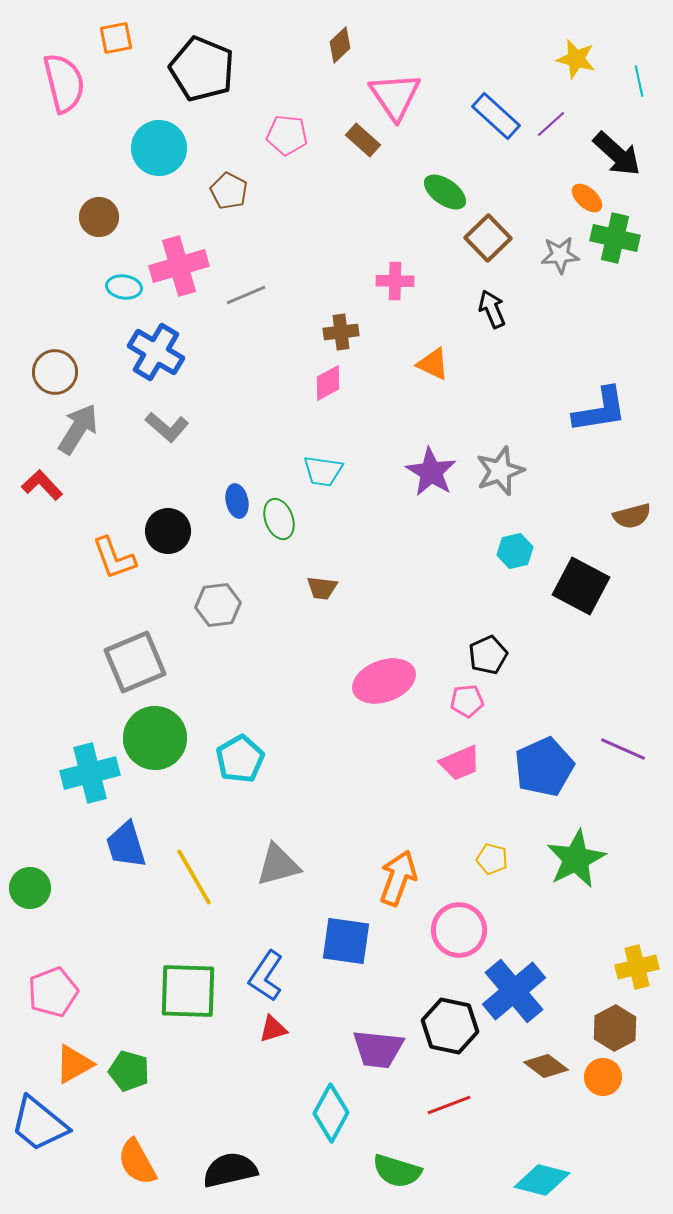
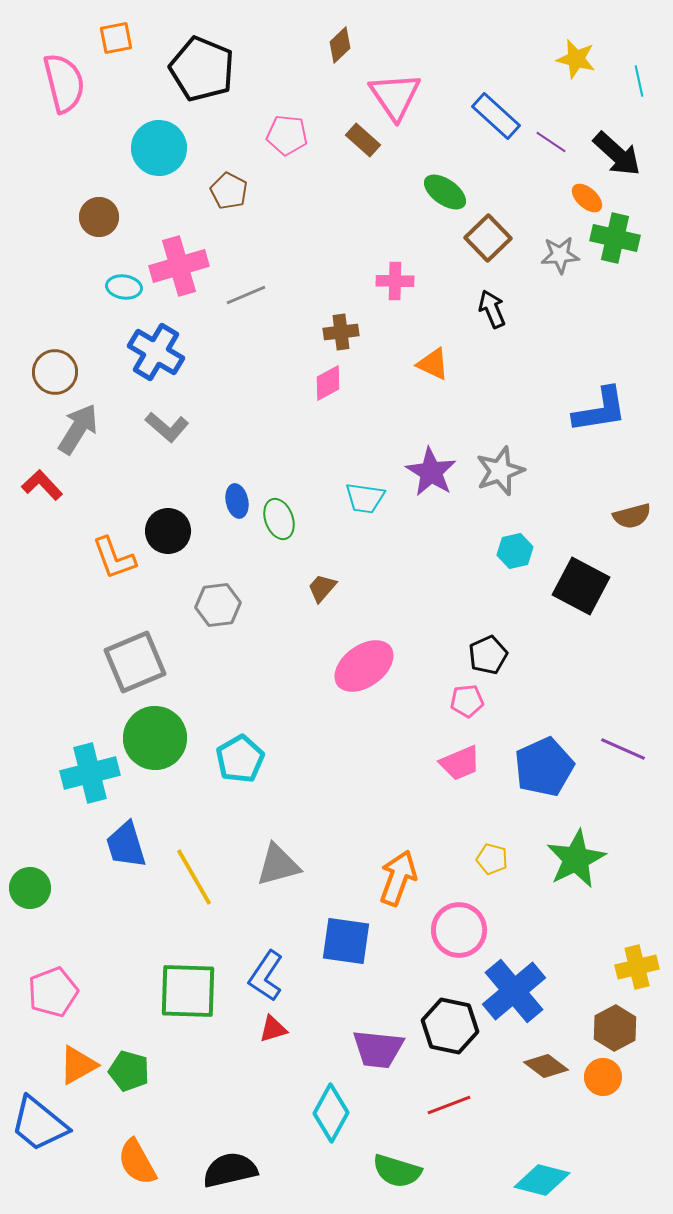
purple line at (551, 124): moved 18 px down; rotated 76 degrees clockwise
cyan trapezoid at (323, 471): moved 42 px right, 27 px down
brown trapezoid at (322, 588): rotated 124 degrees clockwise
pink ellipse at (384, 681): moved 20 px left, 15 px up; rotated 16 degrees counterclockwise
orange triangle at (74, 1064): moved 4 px right, 1 px down
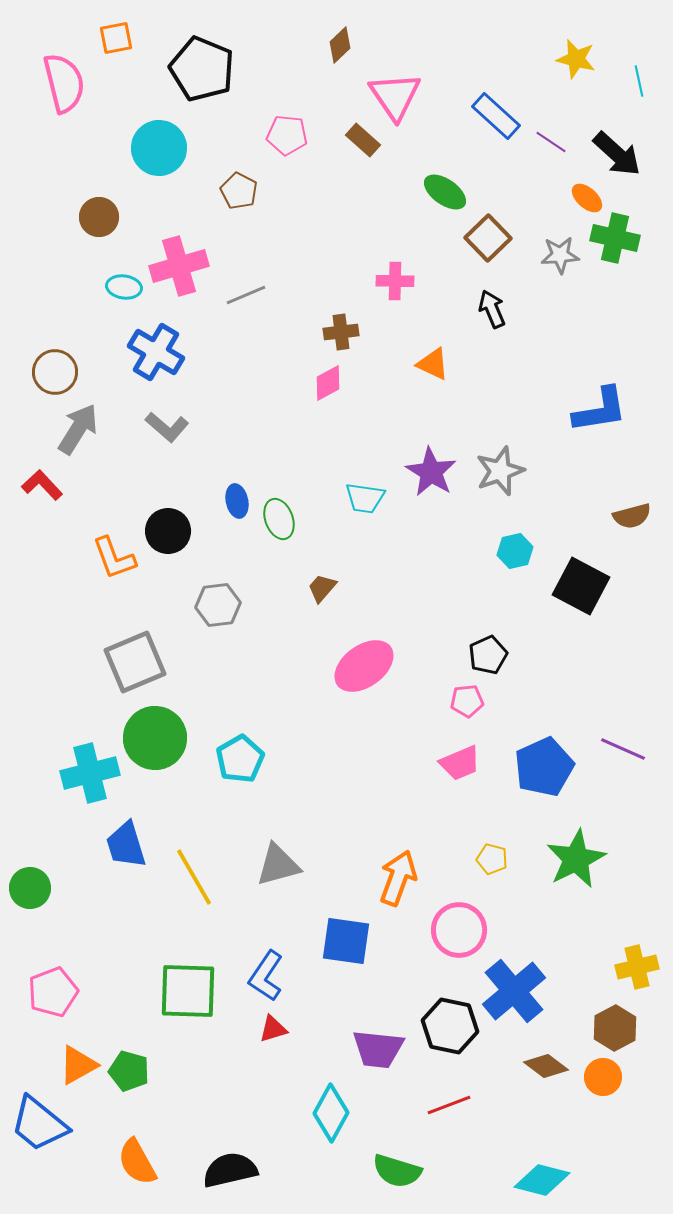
brown pentagon at (229, 191): moved 10 px right
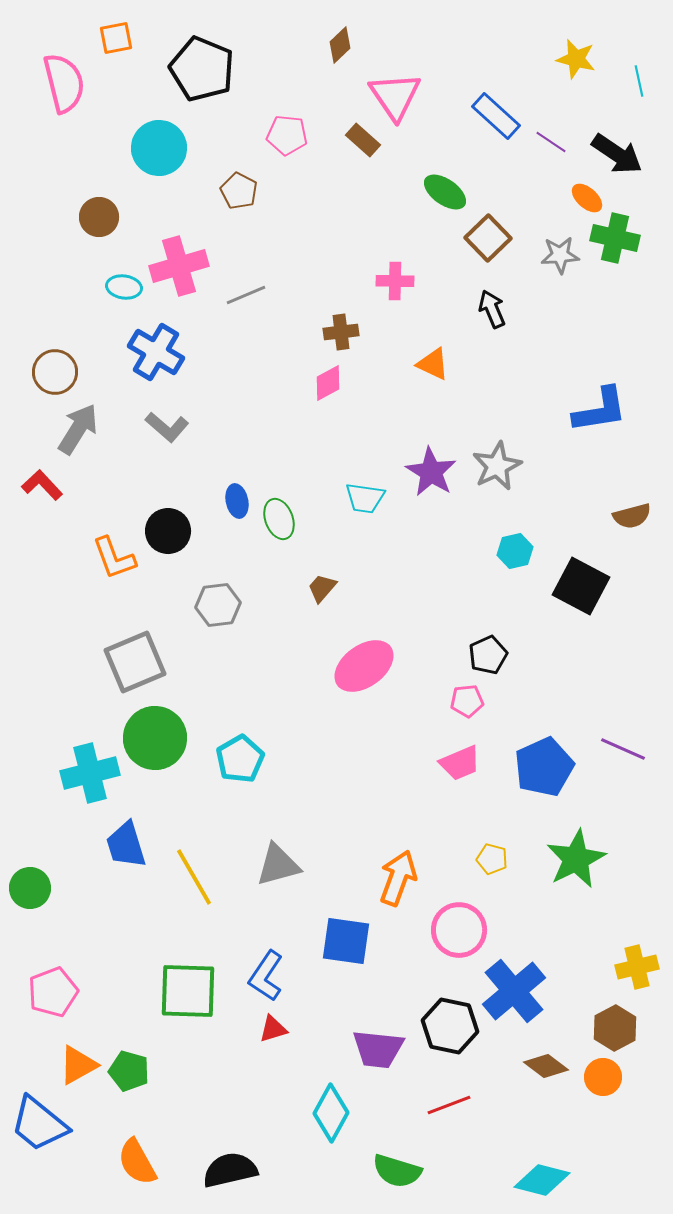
black arrow at (617, 154): rotated 8 degrees counterclockwise
gray star at (500, 471): moved 3 px left, 5 px up; rotated 6 degrees counterclockwise
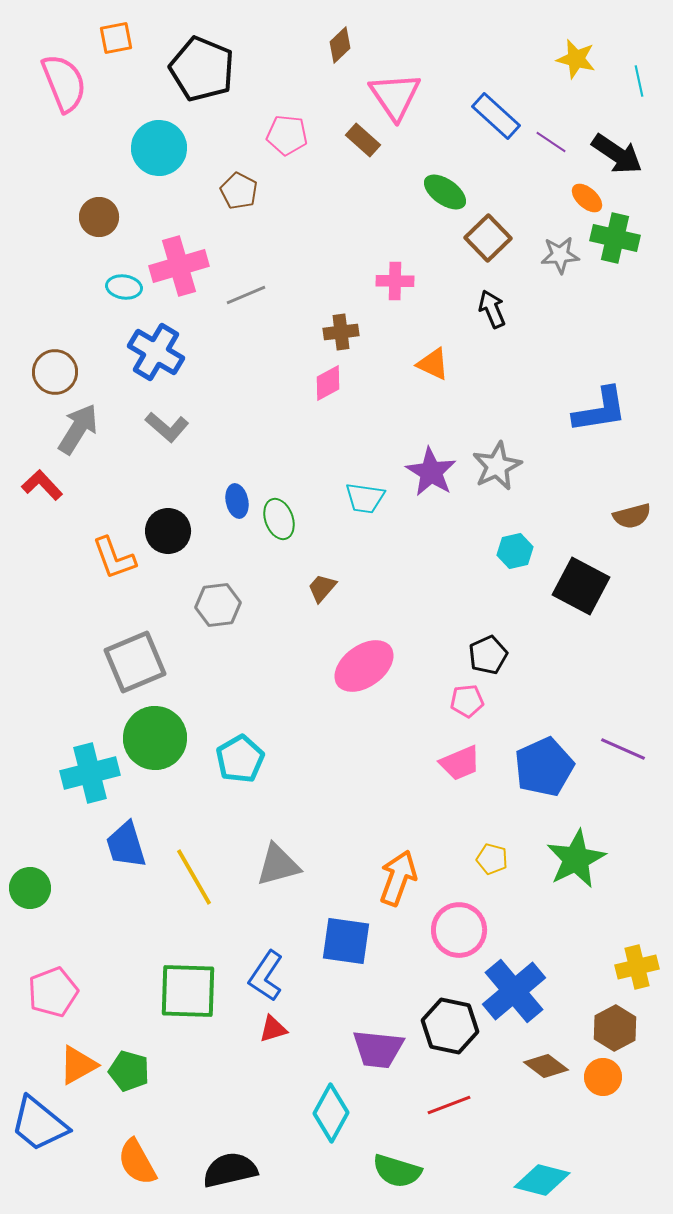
pink semicircle at (64, 83): rotated 8 degrees counterclockwise
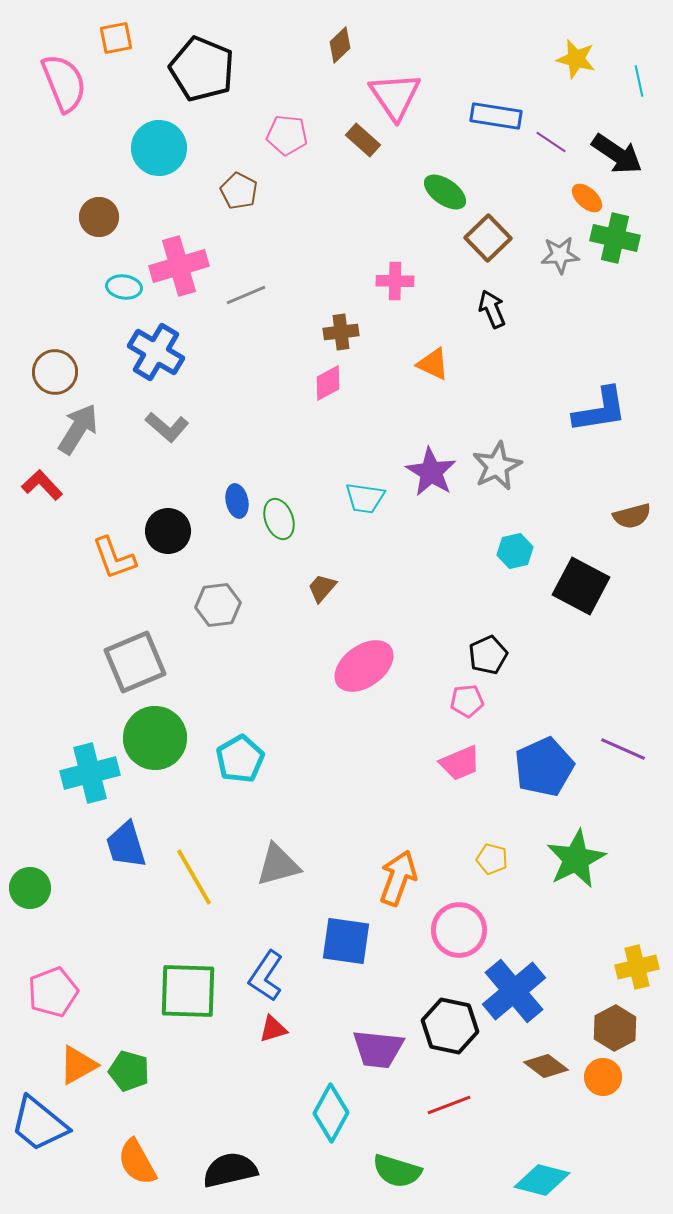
blue rectangle at (496, 116): rotated 33 degrees counterclockwise
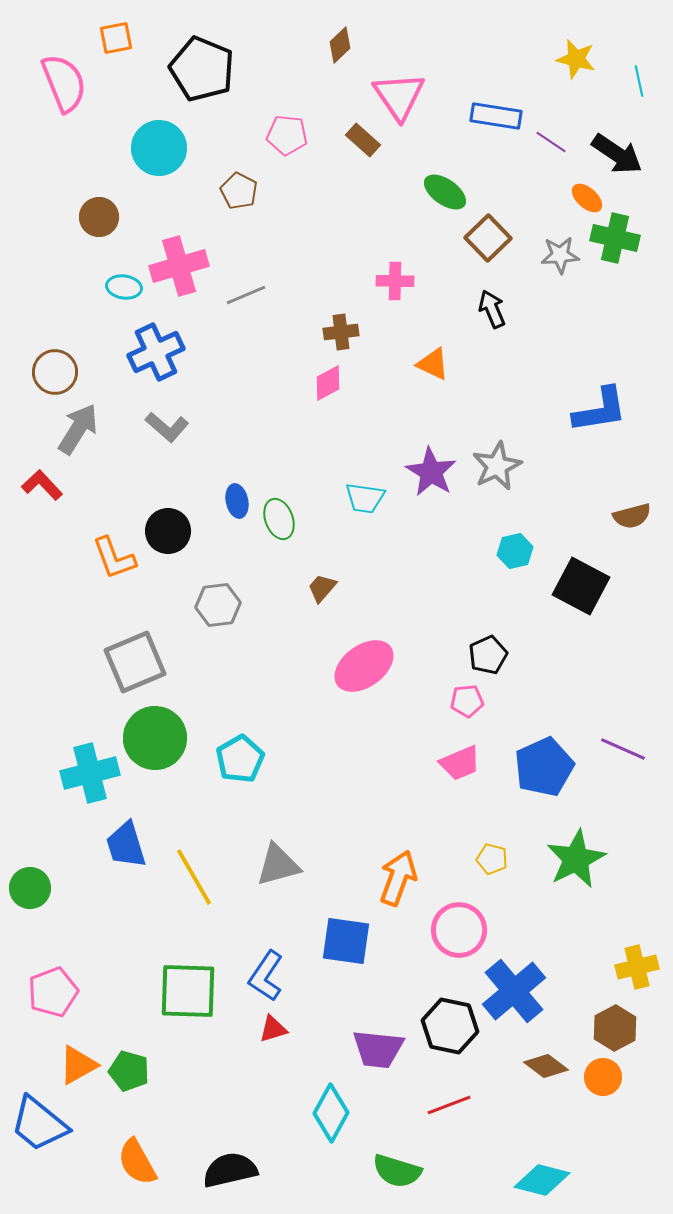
pink triangle at (395, 96): moved 4 px right
blue cross at (156, 352): rotated 34 degrees clockwise
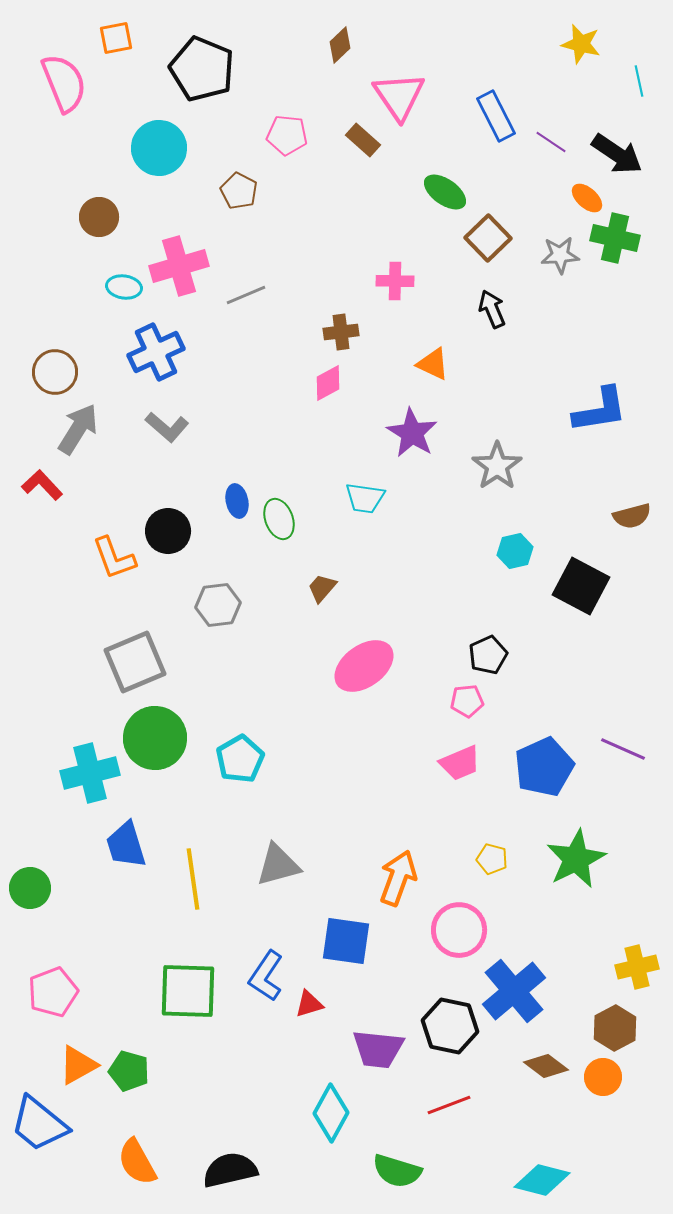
yellow star at (576, 59): moved 5 px right, 15 px up
blue rectangle at (496, 116): rotated 54 degrees clockwise
gray star at (497, 466): rotated 9 degrees counterclockwise
purple star at (431, 472): moved 19 px left, 39 px up
yellow line at (194, 877): moved 1 px left, 2 px down; rotated 22 degrees clockwise
red triangle at (273, 1029): moved 36 px right, 25 px up
